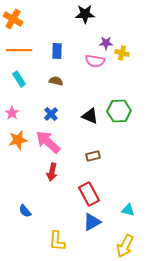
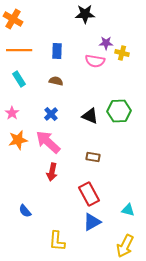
brown rectangle: moved 1 px down; rotated 24 degrees clockwise
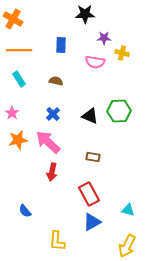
purple star: moved 2 px left, 5 px up
blue rectangle: moved 4 px right, 6 px up
pink semicircle: moved 1 px down
blue cross: moved 2 px right
yellow arrow: moved 2 px right
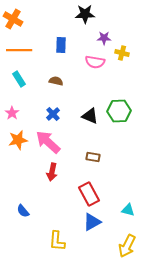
blue semicircle: moved 2 px left
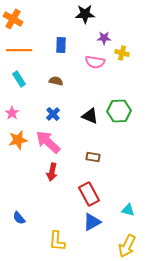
blue semicircle: moved 4 px left, 7 px down
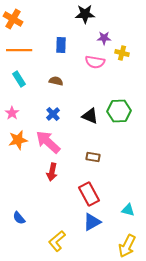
yellow L-shape: rotated 45 degrees clockwise
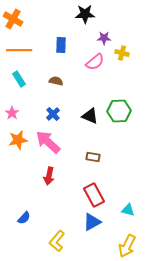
pink semicircle: rotated 48 degrees counterclockwise
red arrow: moved 3 px left, 4 px down
red rectangle: moved 5 px right, 1 px down
blue semicircle: moved 5 px right; rotated 96 degrees counterclockwise
yellow L-shape: rotated 10 degrees counterclockwise
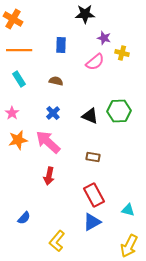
purple star: rotated 16 degrees clockwise
blue cross: moved 1 px up
yellow arrow: moved 2 px right
